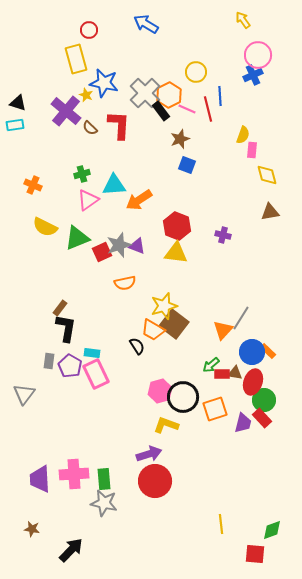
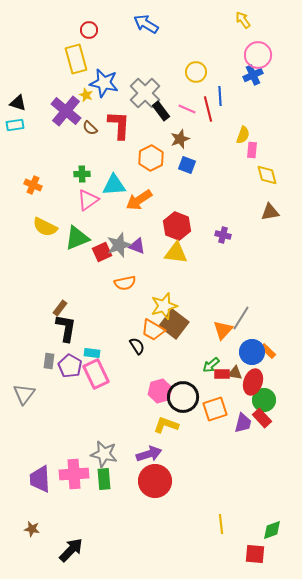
orange hexagon at (169, 95): moved 18 px left, 63 px down
green cross at (82, 174): rotated 14 degrees clockwise
gray star at (104, 503): moved 49 px up
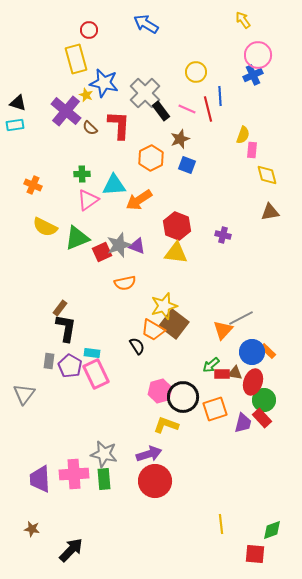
gray line at (241, 318): rotated 30 degrees clockwise
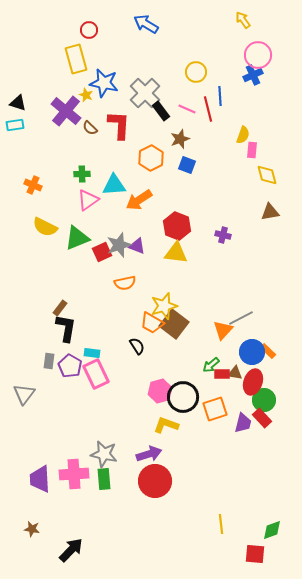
orange trapezoid at (153, 330): moved 1 px left, 7 px up
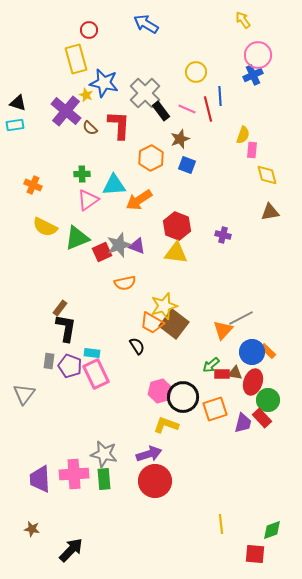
purple pentagon at (70, 366): rotated 10 degrees counterclockwise
green circle at (264, 400): moved 4 px right
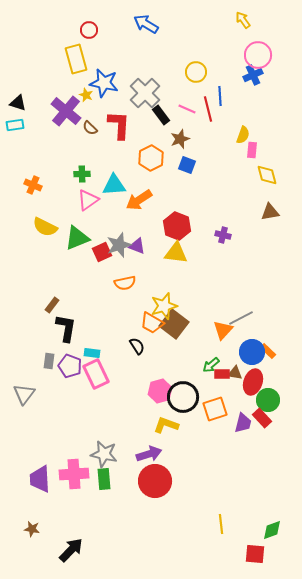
black rectangle at (161, 111): moved 4 px down
brown rectangle at (60, 308): moved 8 px left, 3 px up
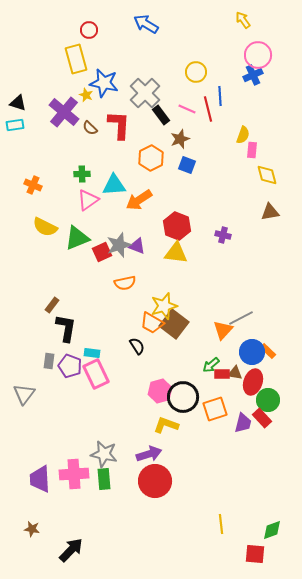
purple cross at (66, 111): moved 2 px left, 1 px down
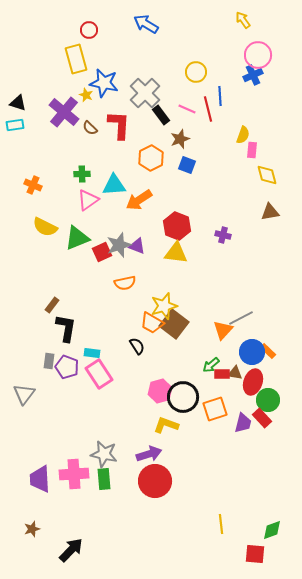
purple pentagon at (70, 366): moved 3 px left, 1 px down
pink rectangle at (96, 374): moved 3 px right; rotated 8 degrees counterclockwise
brown star at (32, 529): rotated 28 degrees counterclockwise
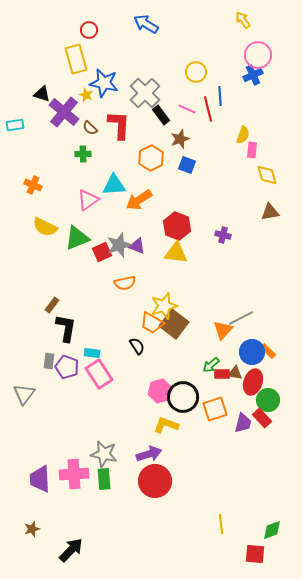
black triangle at (18, 103): moved 24 px right, 9 px up
green cross at (82, 174): moved 1 px right, 20 px up
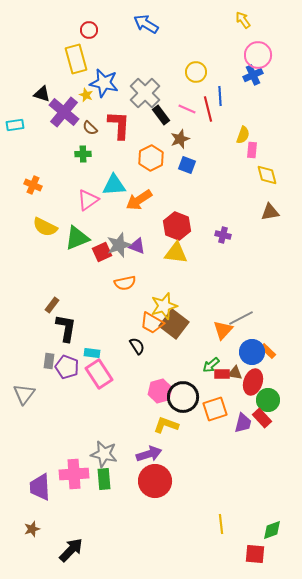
purple trapezoid at (40, 479): moved 8 px down
